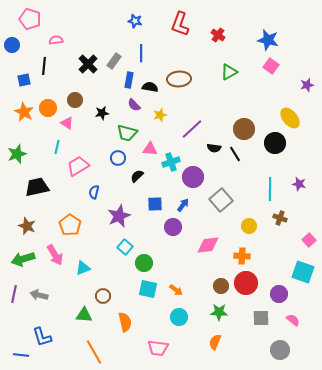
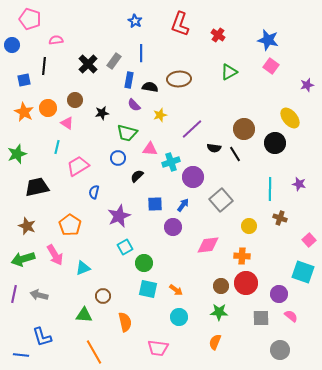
blue star at (135, 21): rotated 16 degrees clockwise
cyan square at (125, 247): rotated 21 degrees clockwise
pink semicircle at (293, 320): moved 2 px left, 4 px up
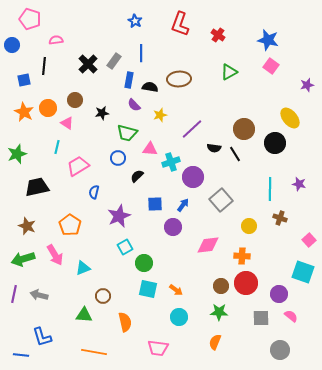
orange line at (94, 352): rotated 50 degrees counterclockwise
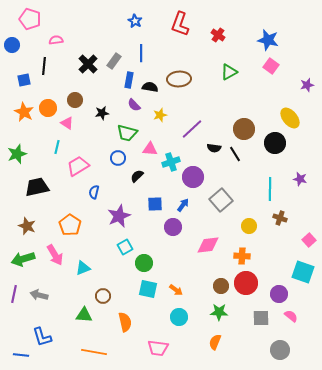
purple star at (299, 184): moved 1 px right, 5 px up
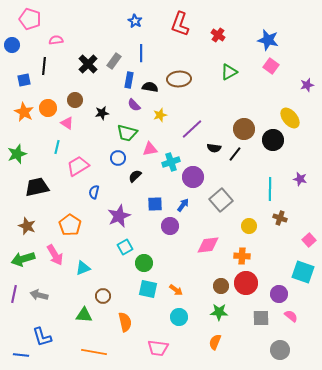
black circle at (275, 143): moved 2 px left, 3 px up
pink triangle at (150, 149): rotated 14 degrees counterclockwise
black line at (235, 154): rotated 70 degrees clockwise
black semicircle at (137, 176): moved 2 px left
purple circle at (173, 227): moved 3 px left, 1 px up
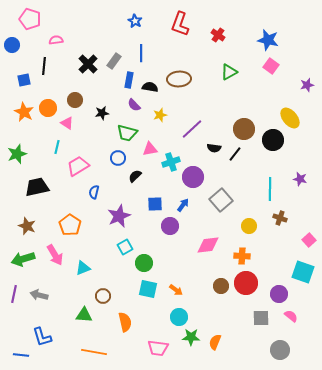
green star at (219, 312): moved 28 px left, 25 px down
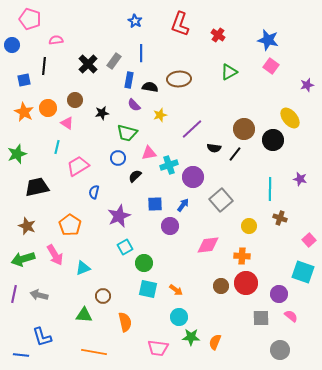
pink triangle at (150, 149): moved 1 px left, 4 px down
cyan cross at (171, 162): moved 2 px left, 3 px down
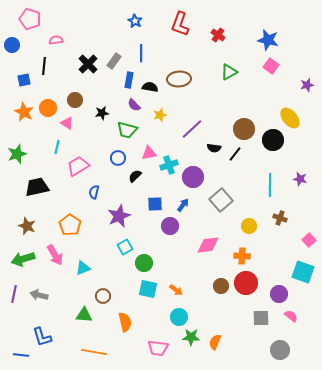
green trapezoid at (127, 133): moved 3 px up
cyan line at (270, 189): moved 4 px up
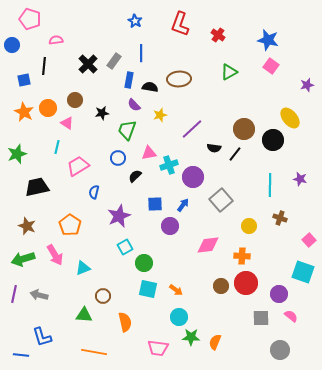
green trapezoid at (127, 130): rotated 95 degrees clockwise
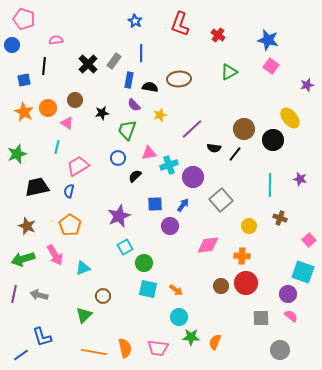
pink pentagon at (30, 19): moved 6 px left
blue semicircle at (94, 192): moved 25 px left, 1 px up
purple circle at (279, 294): moved 9 px right
green triangle at (84, 315): rotated 48 degrees counterclockwise
orange semicircle at (125, 322): moved 26 px down
blue line at (21, 355): rotated 42 degrees counterclockwise
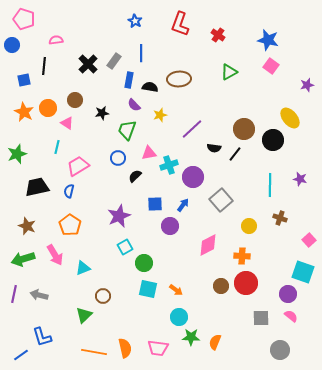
pink diamond at (208, 245): rotated 20 degrees counterclockwise
